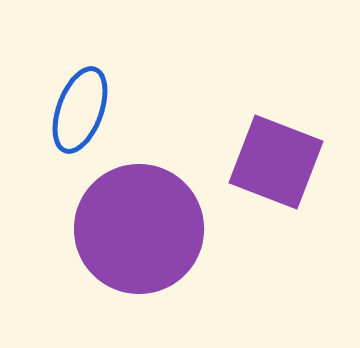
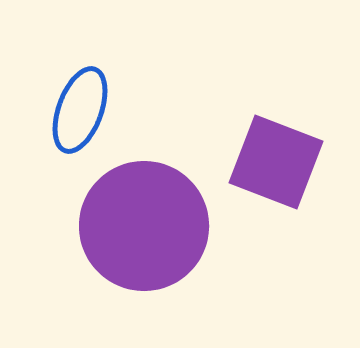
purple circle: moved 5 px right, 3 px up
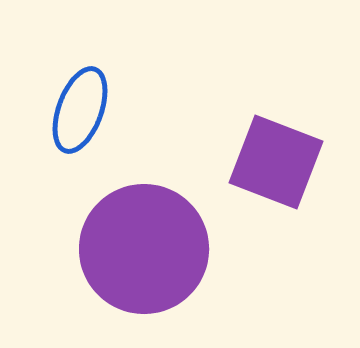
purple circle: moved 23 px down
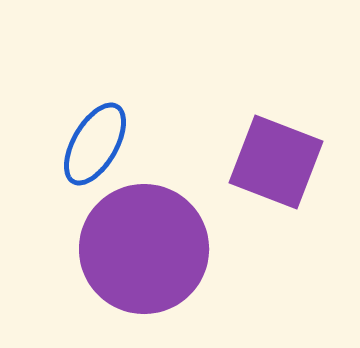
blue ellipse: moved 15 px right, 34 px down; rotated 10 degrees clockwise
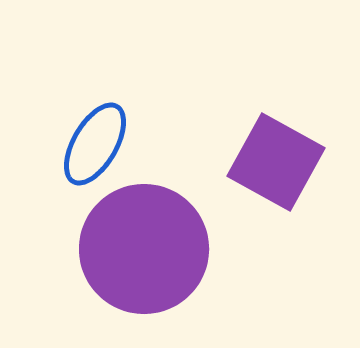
purple square: rotated 8 degrees clockwise
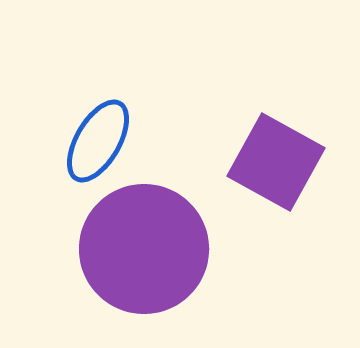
blue ellipse: moved 3 px right, 3 px up
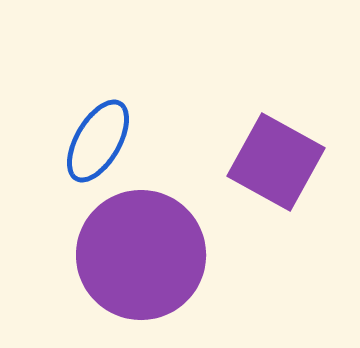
purple circle: moved 3 px left, 6 px down
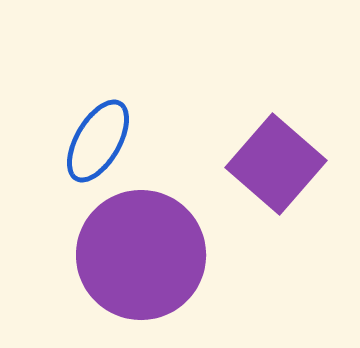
purple square: moved 2 px down; rotated 12 degrees clockwise
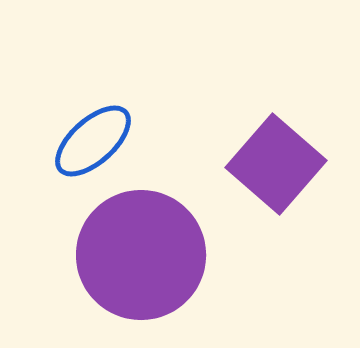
blue ellipse: moved 5 px left; rotated 18 degrees clockwise
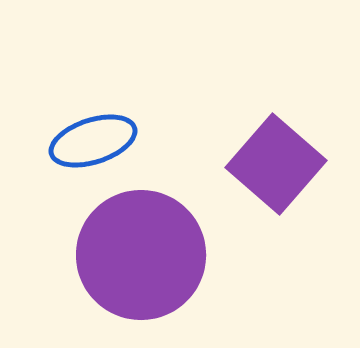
blue ellipse: rotated 24 degrees clockwise
